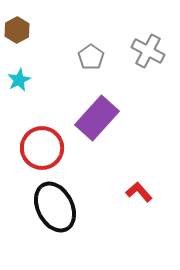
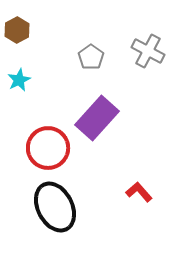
red circle: moved 6 px right
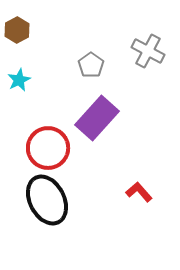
gray pentagon: moved 8 px down
black ellipse: moved 8 px left, 7 px up
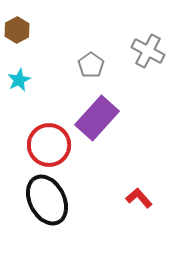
red circle: moved 1 px right, 3 px up
red L-shape: moved 6 px down
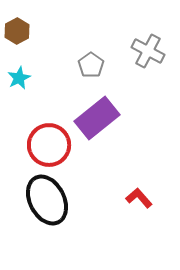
brown hexagon: moved 1 px down
cyan star: moved 2 px up
purple rectangle: rotated 9 degrees clockwise
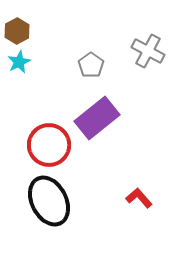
cyan star: moved 16 px up
black ellipse: moved 2 px right, 1 px down
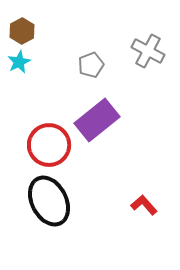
brown hexagon: moved 5 px right
gray pentagon: rotated 15 degrees clockwise
purple rectangle: moved 2 px down
red L-shape: moved 5 px right, 7 px down
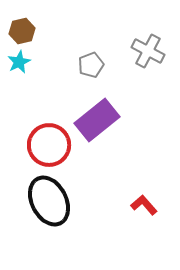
brown hexagon: rotated 15 degrees clockwise
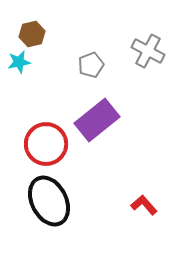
brown hexagon: moved 10 px right, 3 px down
cyan star: rotated 15 degrees clockwise
red circle: moved 3 px left, 1 px up
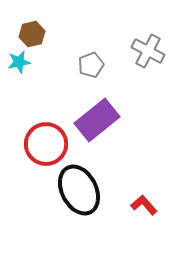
black ellipse: moved 30 px right, 11 px up
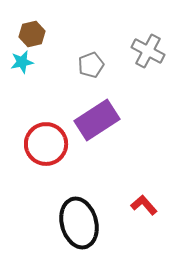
cyan star: moved 3 px right
purple rectangle: rotated 6 degrees clockwise
black ellipse: moved 33 px down; rotated 12 degrees clockwise
